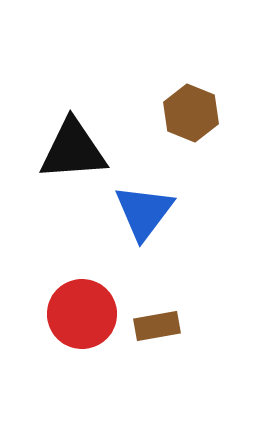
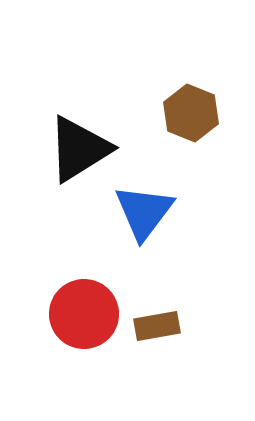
black triangle: moved 6 px right, 1 px up; rotated 28 degrees counterclockwise
red circle: moved 2 px right
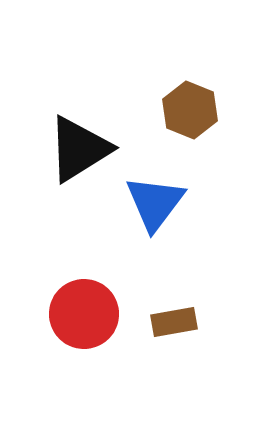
brown hexagon: moved 1 px left, 3 px up
blue triangle: moved 11 px right, 9 px up
brown rectangle: moved 17 px right, 4 px up
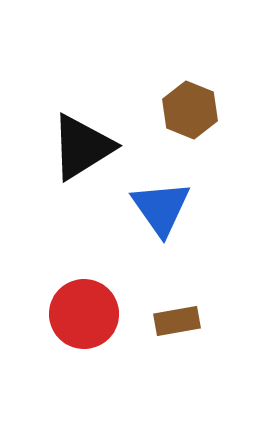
black triangle: moved 3 px right, 2 px up
blue triangle: moved 6 px right, 5 px down; rotated 12 degrees counterclockwise
brown rectangle: moved 3 px right, 1 px up
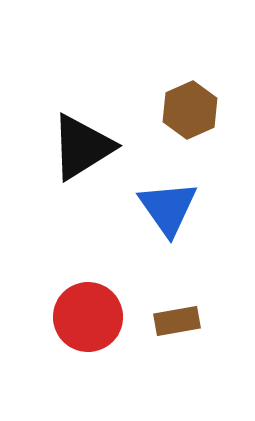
brown hexagon: rotated 14 degrees clockwise
blue triangle: moved 7 px right
red circle: moved 4 px right, 3 px down
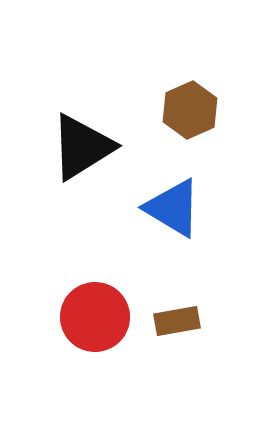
blue triangle: moved 5 px right; rotated 24 degrees counterclockwise
red circle: moved 7 px right
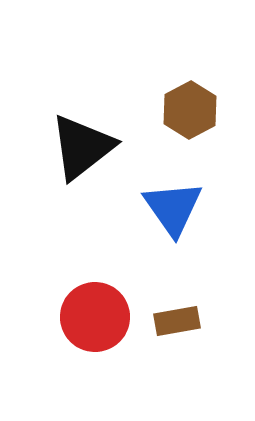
brown hexagon: rotated 4 degrees counterclockwise
black triangle: rotated 6 degrees counterclockwise
blue triangle: rotated 24 degrees clockwise
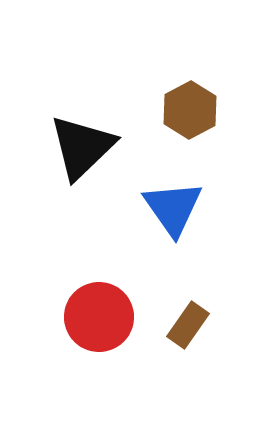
black triangle: rotated 6 degrees counterclockwise
red circle: moved 4 px right
brown rectangle: moved 11 px right, 4 px down; rotated 45 degrees counterclockwise
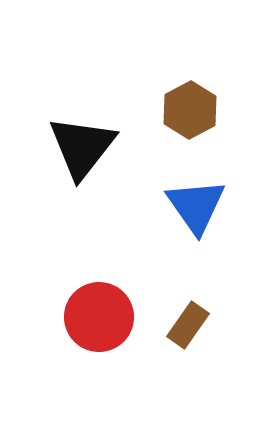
black triangle: rotated 8 degrees counterclockwise
blue triangle: moved 23 px right, 2 px up
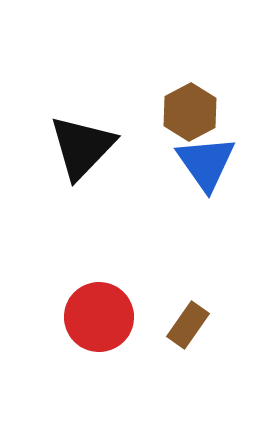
brown hexagon: moved 2 px down
black triangle: rotated 6 degrees clockwise
blue triangle: moved 10 px right, 43 px up
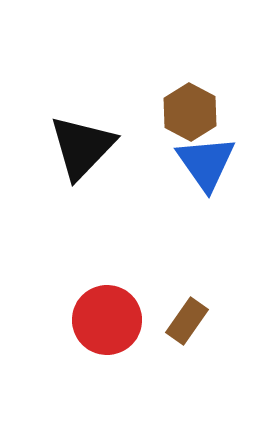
brown hexagon: rotated 4 degrees counterclockwise
red circle: moved 8 px right, 3 px down
brown rectangle: moved 1 px left, 4 px up
